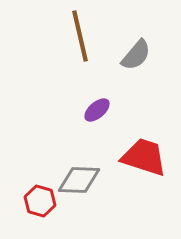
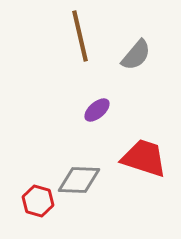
red trapezoid: moved 1 px down
red hexagon: moved 2 px left
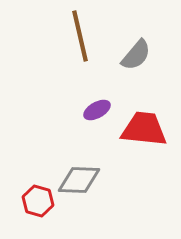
purple ellipse: rotated 12 degrees clockwise
red trapezoid: moved 29 px up; rotated 12 degrees counterclockwise
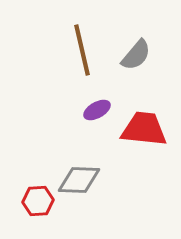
brown line: moved 2 px right, 14 px down
red hexagon: rotated 20 degrees counterclockwise
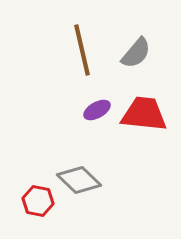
gray semicircle: moved 2 px up
red trapezoid: moved 15 px up
gray diamond: rotated 42 degrees clockwise
red hexagon: rotated 16 degrees clockwise
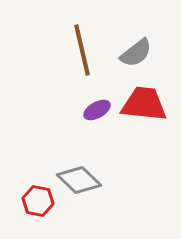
gray semicircle: rotated 12 degrees clockwise
red trapezoid: moved 10 px up
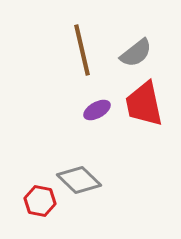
red trapezoid: rotated 108 degrees counterclockwise
red hexagon: moved 2 px right
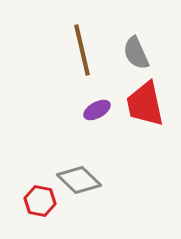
gray semicircle: rotated 104 degrees clockwise
red trapezoid: moved 1 px right
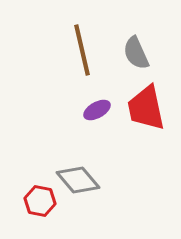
red trapezoid: moved 1 px right, 4 px down
gray diamond: moved 1 px left; rotated 6 degrees clockwise
